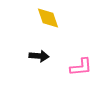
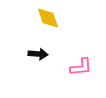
black arrow: moved 1 px left, 2 px up
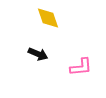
black arrow: rotated 18 degrees clockwise
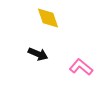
pink L-shape: rotated 135 degrees counterclockwise
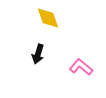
black arrow: rotated 84 degrees clockwise
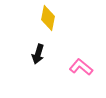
yellow diamond: rotated 30 degrees clockwise
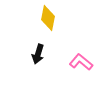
pink L-shape: moved 5 px up
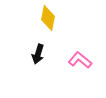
pink L-shape: moved 1 px left, 2 px up
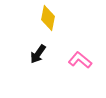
black arrow: rotated 18 degrees clockwise
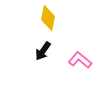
black arrow: moved 5 px right, 3 px up
